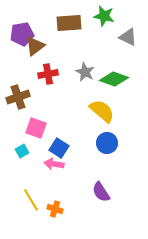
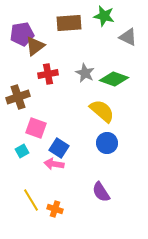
gray star: moved 1 px down
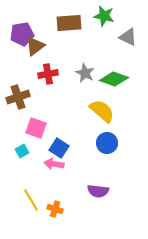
purple semicircle: moved 3 px left, 1 px up; rotated 50 degrees counterclockwise
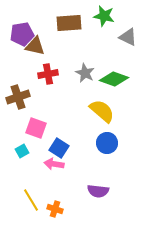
brown triangle: rotated 50 degrees clockwise
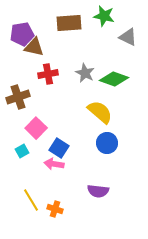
brown triangle: moved 1 px left, 1 px down
yellow semicircle: moved 2 px left, 1 px down
pink square: rotated 25 degrees clockwise
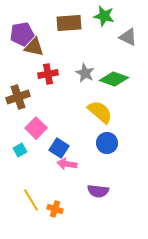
cyan square: moved 2 px left, 1 px up
pink arrow: moved 13 px right
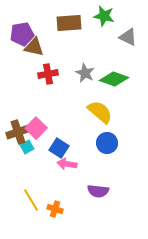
brown cross: moved 35 px down
cyan square: moved 7 px right, 3 px up
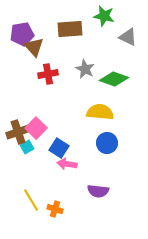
brown rectangle: moved 1 px right, 6 px down
brown triangle: rotated 35 degrees clockwise
gray star: moved 4 px up
yellow semicircle: rotated 36 degrees counterclockwise
